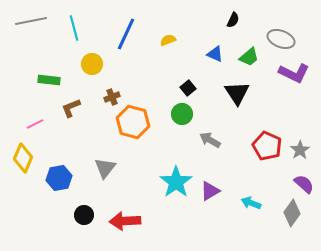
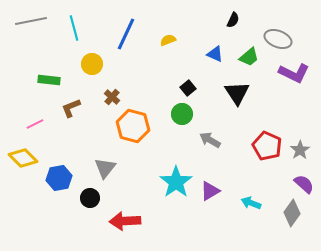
gray ellipse: moved 3 px left
brown cross: rotated 28 degrees counterclockwise
orange hexagon: moved 4 px down
yellow diamond: rotated 68 degrees counterclockwise
black circle: moved 6 px right, 17 px up
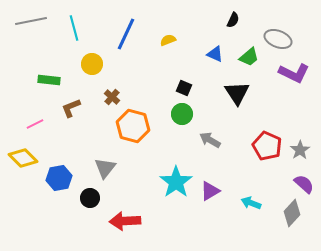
black square: moved 4 px left; rotated 28 degrees counterclockwise
gray diamond: rotated 8 degrees clockwise
